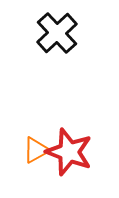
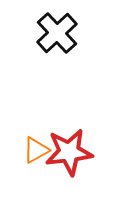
red star: rotated 27 degrees counterclockwise
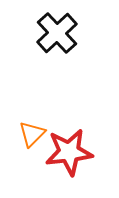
orange triangle: moved 4 px left, 16 px up; rotated 16 degrees counterclockwise
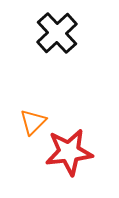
orange triangle: moved 1 px right, 12 px up
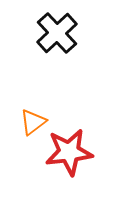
orange triangle: rotated 8 degrees clockwise
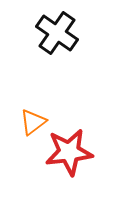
black cross: rotated 12 degrees counterclockwise
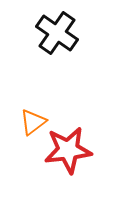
red star: moved 1 px left, 2 px up
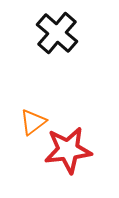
black cross: rotated 6 degrees clockwise
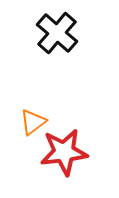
red star: moved 4 px left, 2 px down
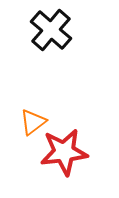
black cross: moved 6 px left, 3 px up
